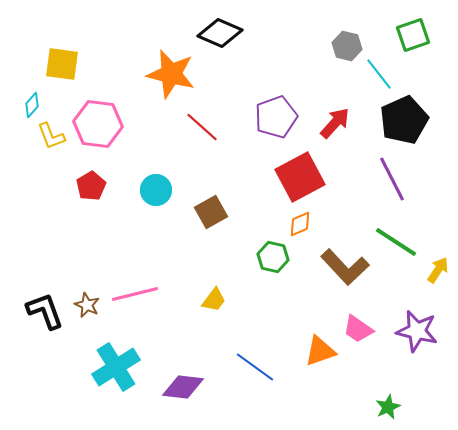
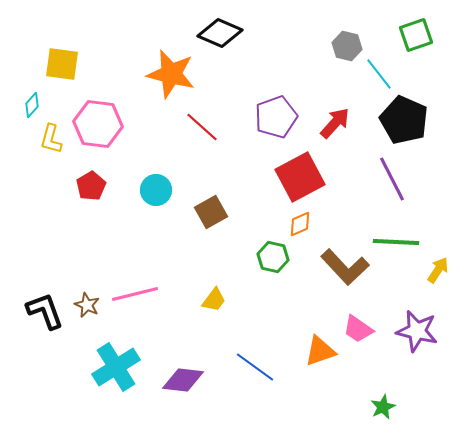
green square: moved 3 px right
black pentagon: rotated 24 degrees counterclockwise
yellow L-shape: moved 3 px down; rotated 36 degrees clockwise
green line: rotated 30 degrees counterclockwise
purple diamond: moved 7 px up
green star: moved 5 px left
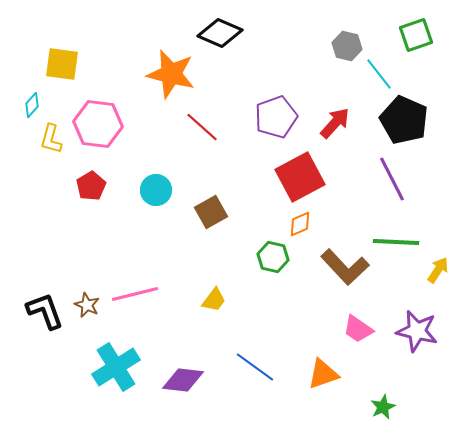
orange triangle: moved 3 px right, 23 px down
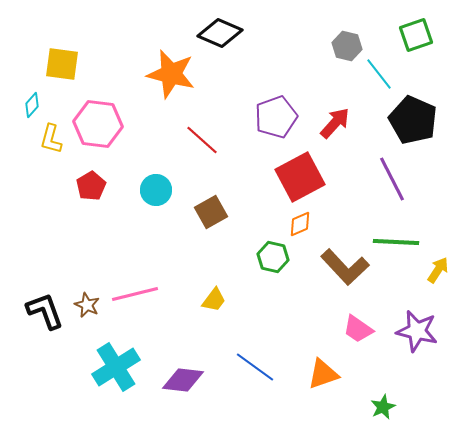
black pentagon: moved 9 px right
red line: moved 13 px down
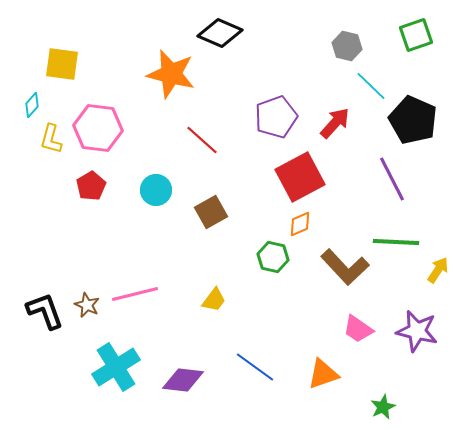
cyan line: moved 8 px left, 12 px down; rotated 8 degrees counterclockwise
pink hexagon: moved 4 px down
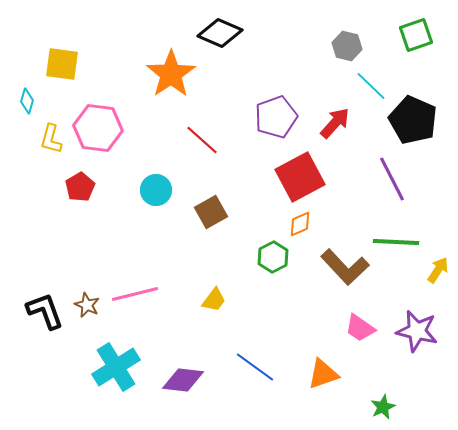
orange star: rotated 24 degrees clockwise
cyan diamond: moved 5 px left, 4 px up; rotated 25 degrees counterclockwise
red pentagon: moved 11 px left, 1 px down
green hexagon: rotated 20 degrees clockwise
pink trapezoid: moved 2 px right, 1 px up
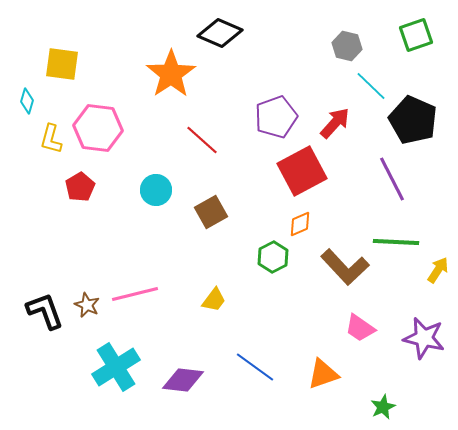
red square: moved 2 px right, 6 px up
purple star: moved 7 px right, 7 px down
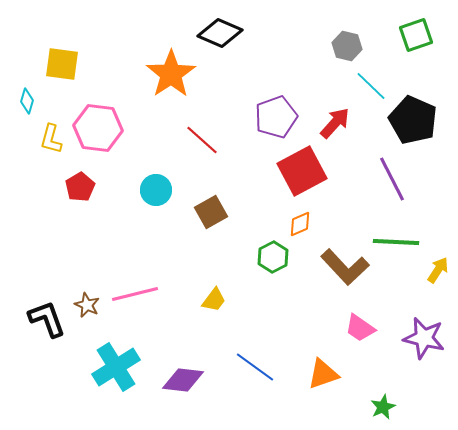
black L-shape: moved 2 px right, 8 px down
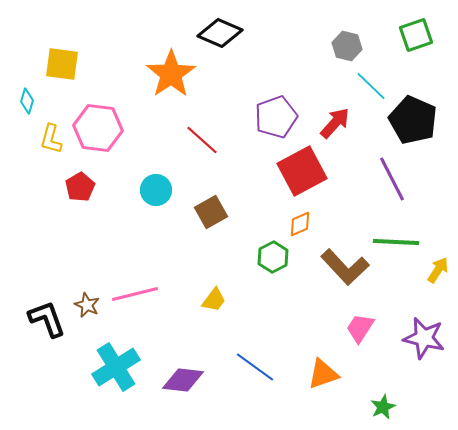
pink trapezoid: rotated 88 degrees clockwise
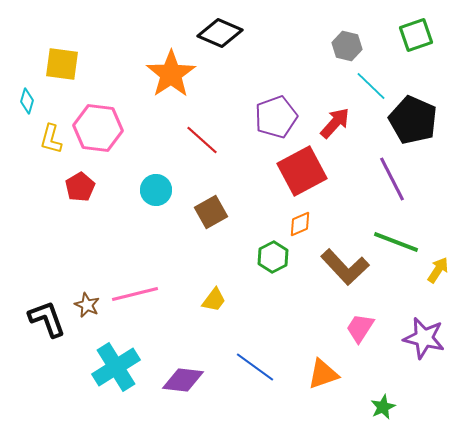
green line: rotated 18 degrees clockwise
